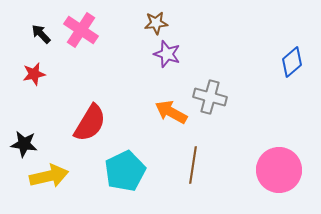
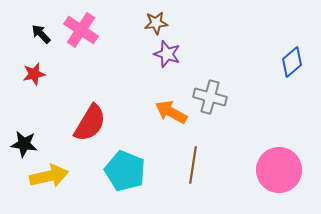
cyan pentagon: rotated 24 degrees counterclockwise
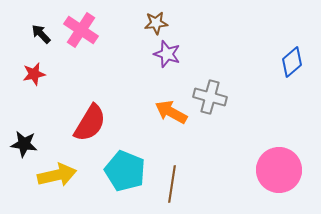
brown line: moved 21 px left, 19 px down
yellow arrow: moved 8 px right, 1 px up
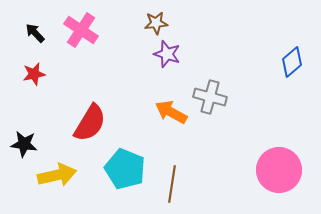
black arrow: moved 6 px left, 1 px up
cyan pentagon: moved 2 px up
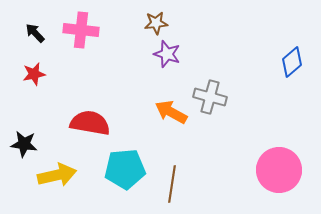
pink cross: rotated 28 degrees counterclockwise
red semicircle: rotated 111 degrees counterclockwise
cyan pentagon: rotated 27 degrees counterclockwise
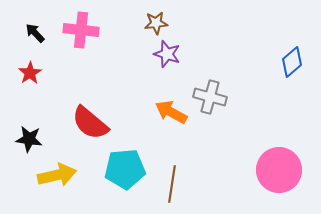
red star: moved 4 px left, 1 px up; rotated 20 degrees counterclockwise
red semicircle: rotated 150 degrees counterclockwise
black star: moved 5 px right, 5 px up
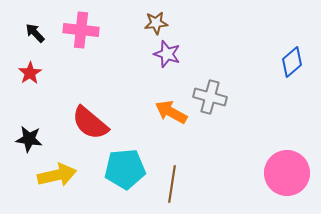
pink circle: moved 8 px right, 3 px down
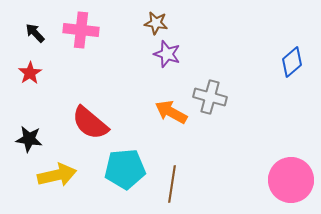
brown star: rotated 15 degrees clockwise
pink circle: moved 4 px right, 7 px down
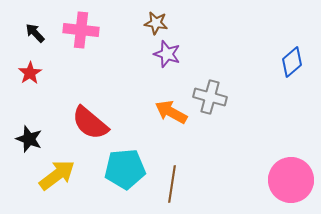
black star: rotated 12 degrees clockwise
yellow arrow: rotated 24 degrees counterclockwise
